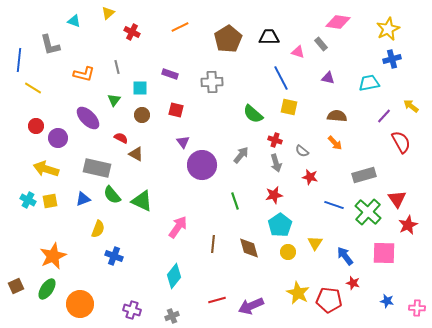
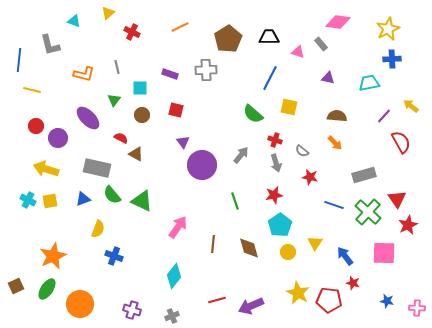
blue cross at (392, 59): rotated 12 degrees clockwise
blue line at (281, 78): moved 11 px left; rotated 55 degrees clockwise
gray cross at (212, 82): moved 6 px left, 12 px up
yellow line at (33, 88): moved 1 px left, 2 px down; rotated 18 degrees counterclockwise
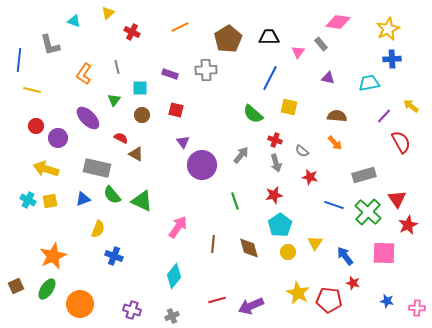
pink triangle at (298, 52): rotated 48 degrees clockwise
orange L-shape at (84, 74): rotated 110 degrees clockwise
